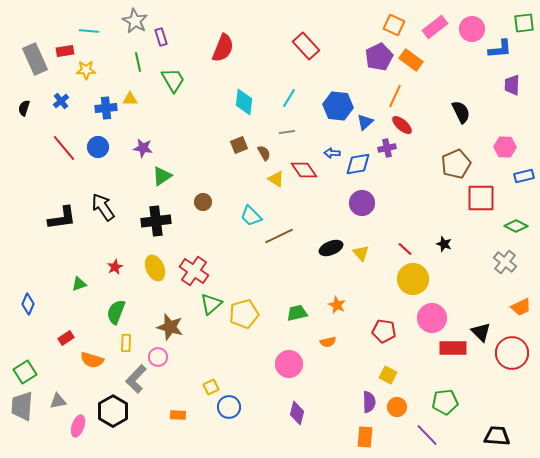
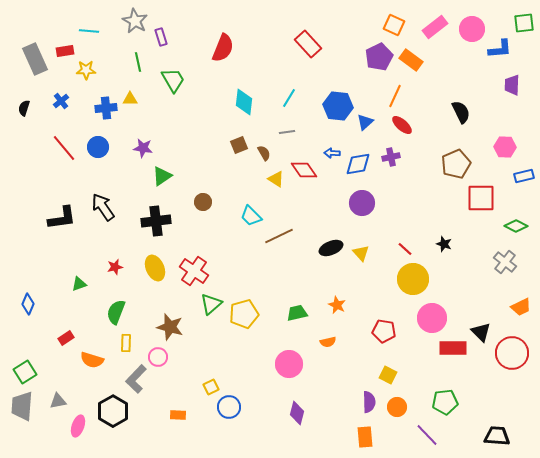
red rectangle at (306, 46): moved 2 px right, 2 px up
purple cross at (387, 148): moved 4 px right, 9 px down
red star at (115, 267): rotated 14 degrees clockwise
orange rectangle at (365, 437): rotated 10 degrees counterclockwise
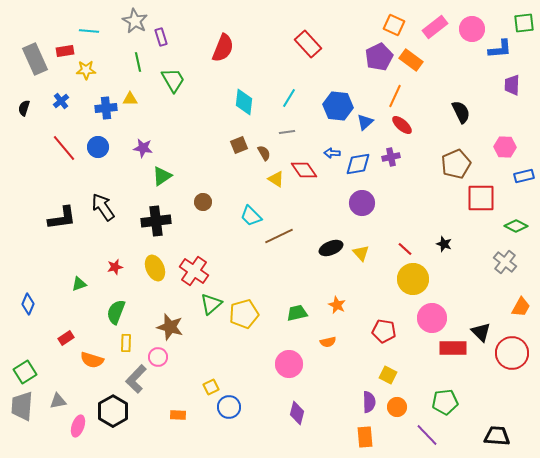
orange trapezoid at (521, 307): rotated 35 degrees counterclockwise
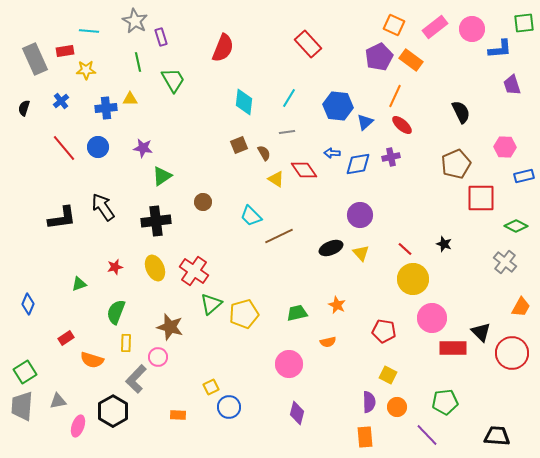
purple trapezoid at (512, 85): rotated 20 degrees counterclockwise
purple circle at (362, 203): moved 2 px left, 12 px down
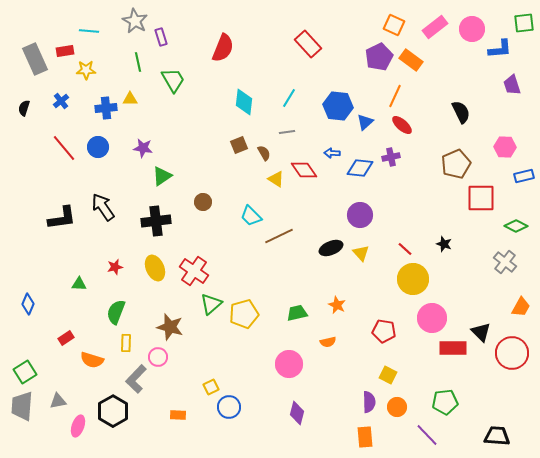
blue diamond at (358, 164): moved 2 px right, 4 px down; rotated 16 degrees clockwise
green triangle at (79, 284): rotated 21 degrees clockwise
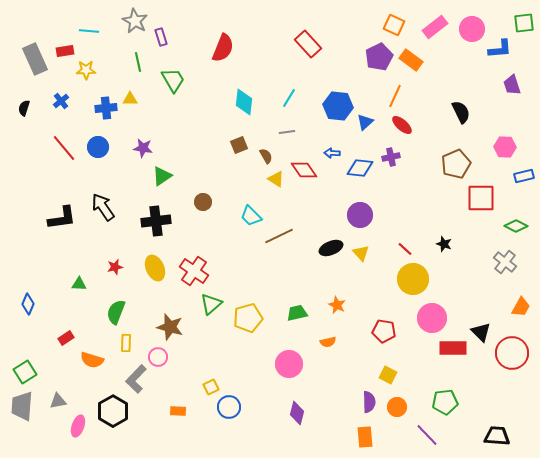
brown semicircle at (264, 153): moved 2 px right, 3 px down
yellow pentagon at (244, 314): moved 4 px right, 4 px down
orange rectangle at (178, 415): moved 4 px up
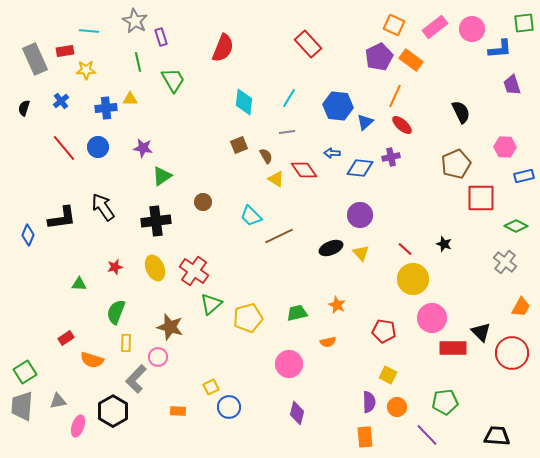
blue diamond at (28, 304): moved 69 px up
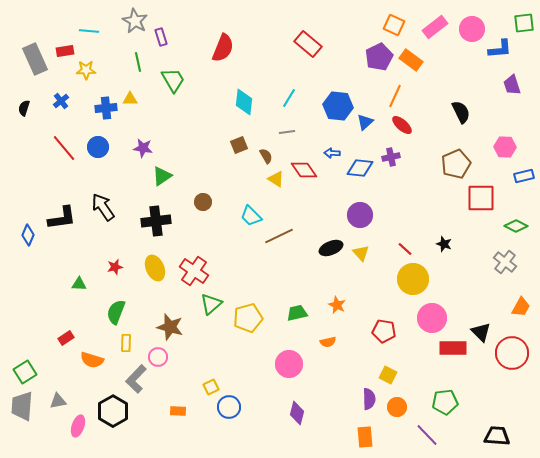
red rectangle at (308, 44): rotated 8 degrees counterclockwise
purple semicircle at (369, 402): moved 3 px up
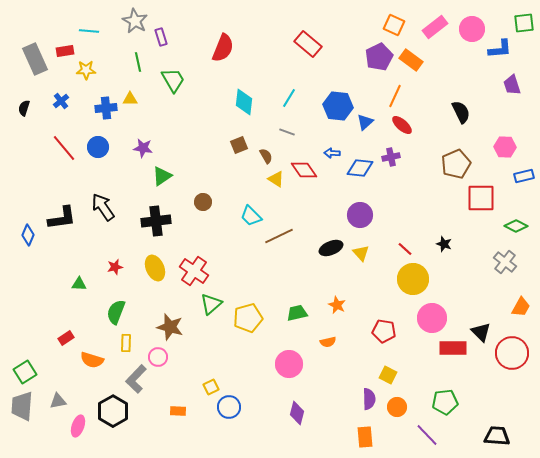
gray line at (287, 132): rotated 28 degrees clockwise
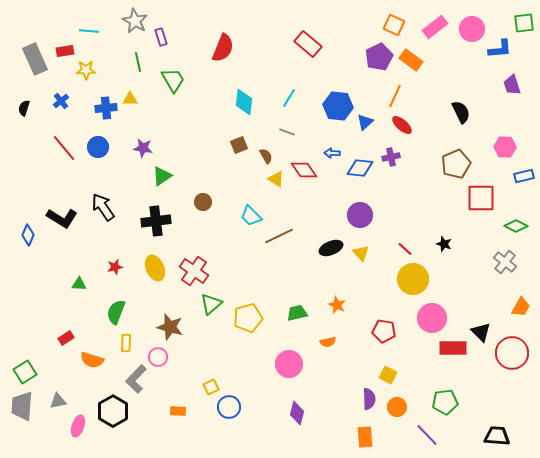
black L-shape at (62, 218): rotated 40 degrees clockwise
